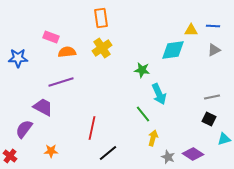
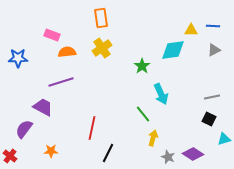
pink rectangle: moved 1 px right, 2 px up
green star: moved 4 px up; rotated 28 degrees clockwise
cyan arrow: moved 2 px right
black line: rotated 24 degrees counterclockwise
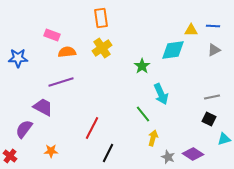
red line: rotated 15 degrees clockwise
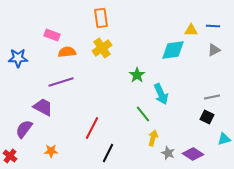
green star: moved 5 px left, 9 px down
black square: moved 2 px left, 2 px up
gray star: moved 4 px up
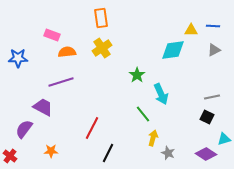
purple diamond: moved 13 px right
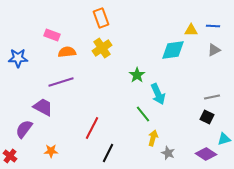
orange rectangle: rotated 12 degrees counterclockwise
cyan arrow: moved 3 px left
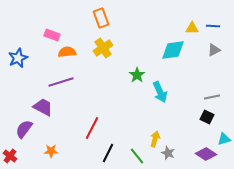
yellow triangle: moved 1 px right, 2 px up
yellow cross: moved 1 px right
blue star: rotated 24 degrees counterclockwise
cyan arrow: moved 2 px right, 2 px up
green line: moved 6 px left, 42 px down
yellow arrow: moved 2 px right, 1 px down
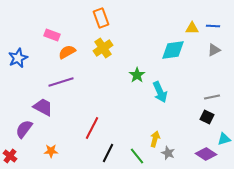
orange semicircle: rotated 24 degrees counterclockwise
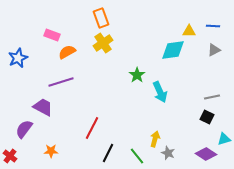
yellow triangle: moved 3 px left, 3 px down
yellow cross: moved 5 px up
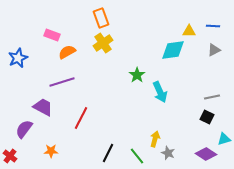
purple line: moved 1 px right
red line: moved 11 px left, 10 px up
